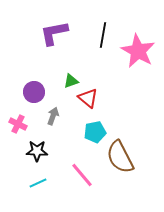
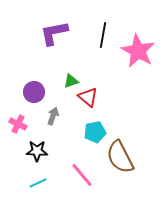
red triangle: moved 1 px up
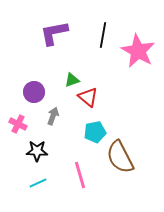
green triangle: moved 1 px right, 1 px up
pink line: moved 2 px left; rotated 24 degrees clockwise
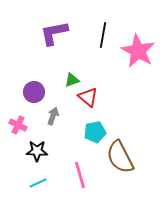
pink cross: moved 1 px down
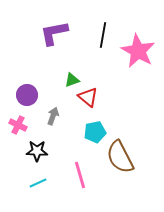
purple circle: moved 7 px left, 3 px down
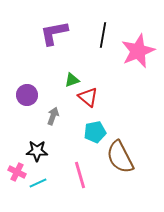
pink star: rotated 20 degrees clockwise
pink cross: moved 1 px left, 47 px down
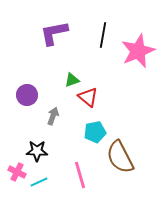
cyan line: moved 1 px right, 1 px up
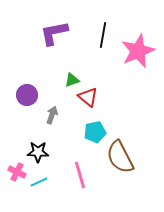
gray arrow: moved 1 px left, 1 px up
black star: moved 1 px right, 1 px down
